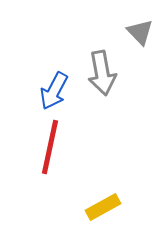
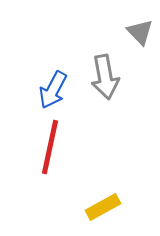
gray arrow: moved 3 px right, 4 px down
blue arrow: moved 1 px left, 1 px up
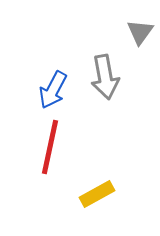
gray triangle: rotated 20 degrees clockwise
yellow rectangle: moved 6 px left, 13 px up
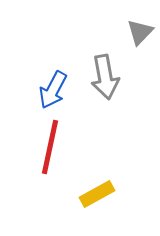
gray triangle: rotated 8 degrees clockwise
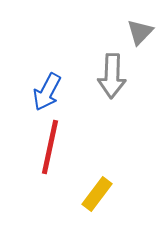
gray arrow: moved 7 px right, 1 px up; rotated 12 degrees clockwise
blue arrow: moved 6 px left, 2 px down
yellow rectangle: rotated 24 degrees counterclockwise
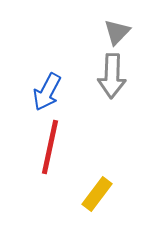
gray triangle: moved 23 px left
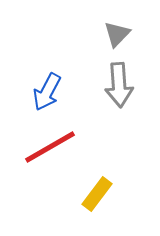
gray triangle: moved 2 px down
gray arrow: moved 7 px right, 9 px down; rotated 6 degrees counterclockwise
red line: rotated 48 degrees clockwise
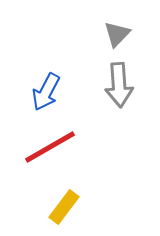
blue arrow: moved 1 px left
yellow rectangle: moved 33 px left, 13 px down
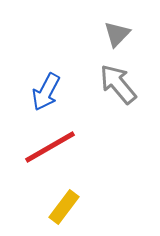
gray arrow: moved 1 px left, 1 px up; rotated 144 degrees clockwise
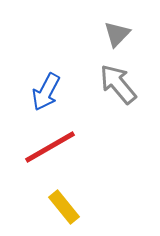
yellow rectangle: rotated 76 degrees counterclockwise
